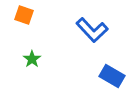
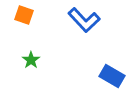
blue L-shape: moved 8 px left, 10 px up
green star: moved 1 px left, 1 px down
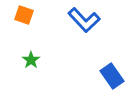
blue rectangle: rotated 25 degrees clockwise
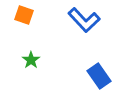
blue rectangle: moved 13 px left
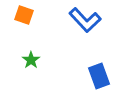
blue L-shape: moved 1 px right
blue rectangle: rotated 15 degrees clockwise
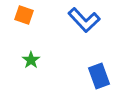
blue L-shape: moved 1 px left
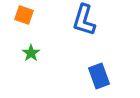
blue L-shape: rotated 60 degrees clockwise
green star: moved 7 px up
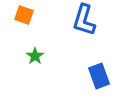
green star: moved 4 px right, 3 px down
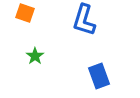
orange square: moved 1 px right, 2 px up
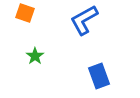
blue L-shape: rotated 44 degrees clockwise
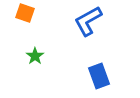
blue L-shape: moved 4 px right, 1 px down
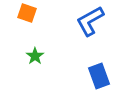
orange square: moved 2 px right
blue L-shape: moved 2 px right
